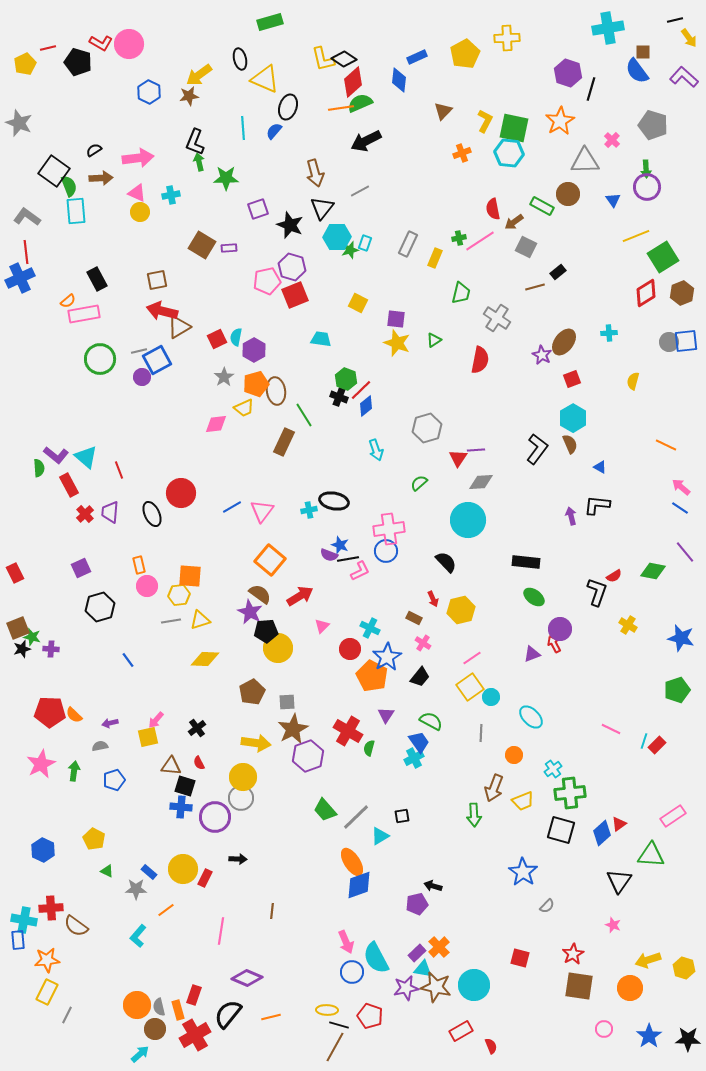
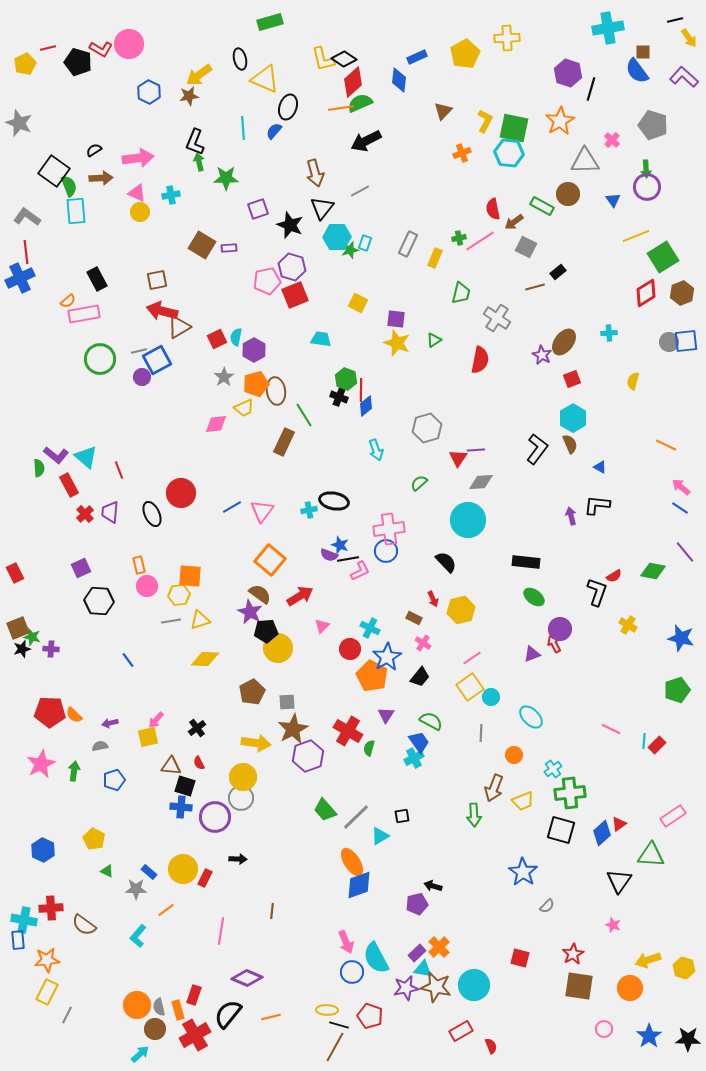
red L-shape at (101, 43): moved 6 px down
red line at (361, 390): rotated 45 degrees counterclockwise
black hexagon at (100, 607): moved 1 px left, 6 px up; rotated 20 degrees clockwise
cyan line at (644, 741): rotated 14 degrees counterclockwise
brown semicircle at (76, 926): moved 8 px right, 1 px up
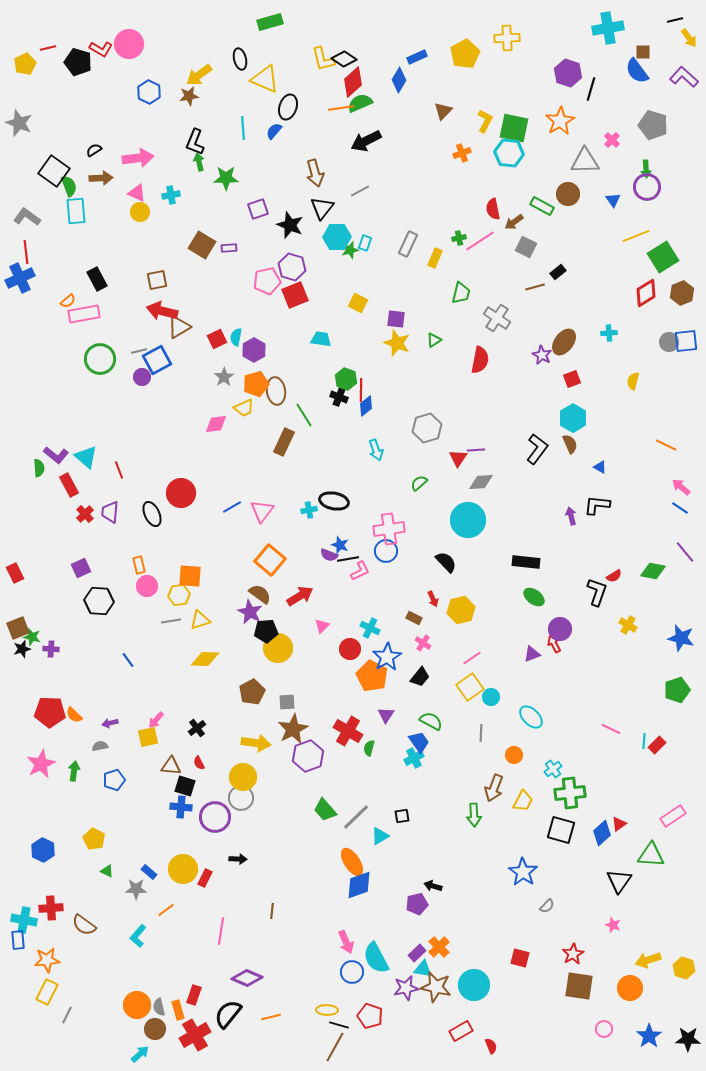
blue diamond at (399, 80): rotated 25 degrees clockwise
yellow trapezoid at (523, 801): rotated 40 degrees counterclockwise
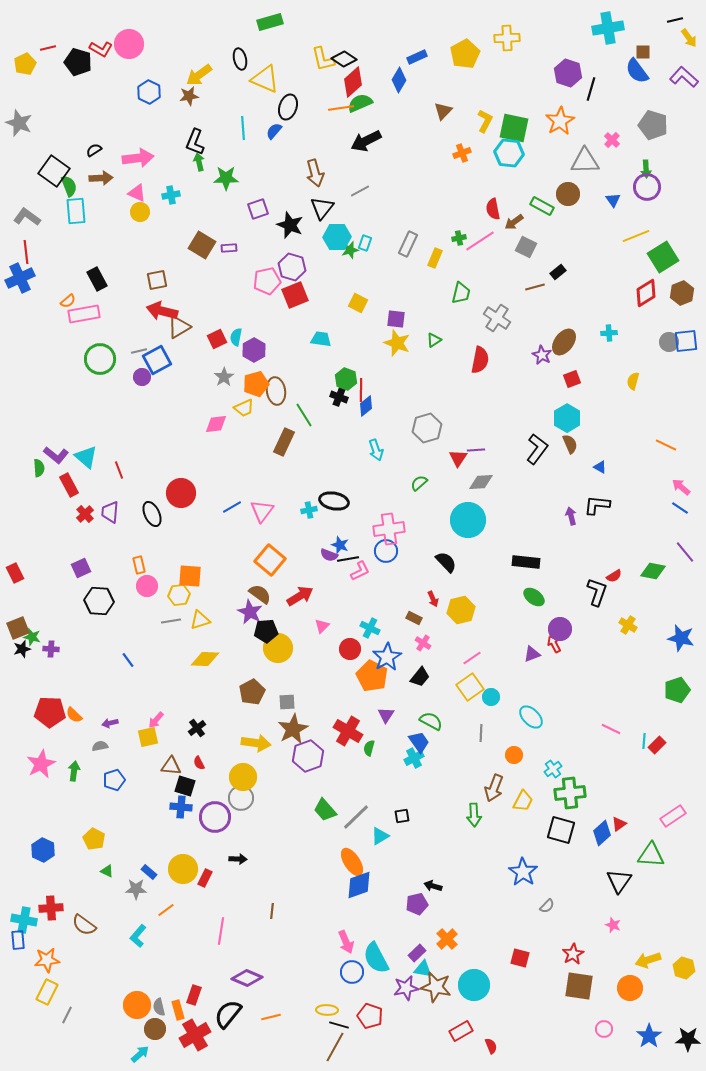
cyan hexagon at (573, 418): moved 6 px left
orange cross at (439, 947): moved 8 px right, 8 px up
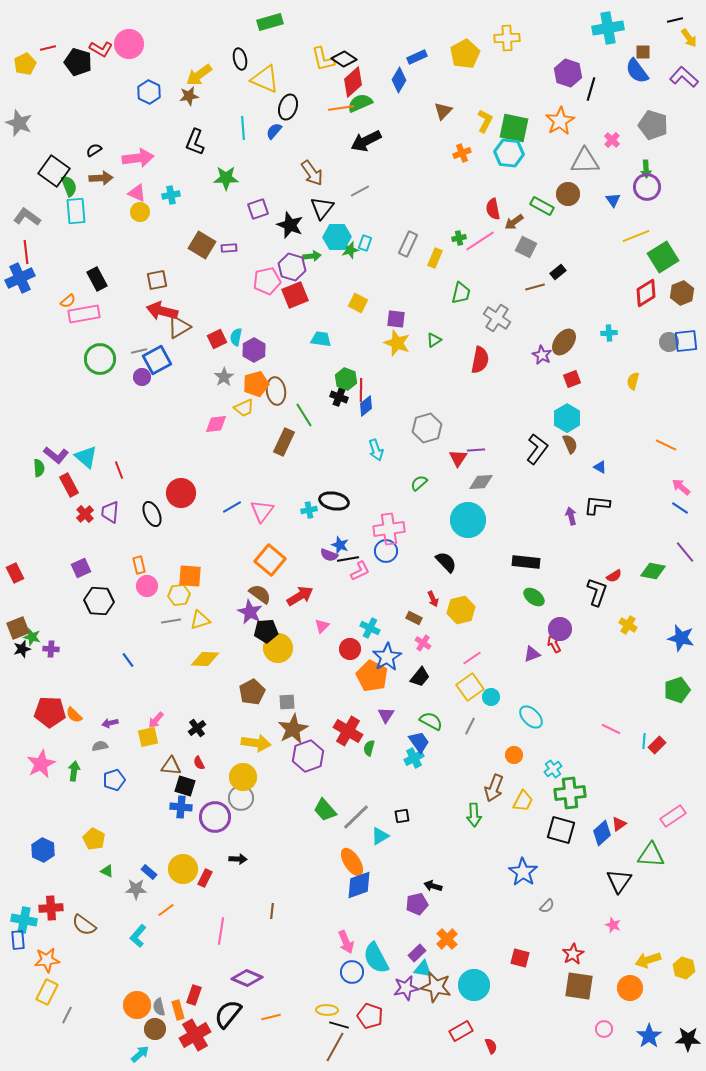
green arrow at (199, 162): moved 113 px right, 94 px down; rotated 96 degrees clockwise
brown arrow at (315, 173): moved 3 px left; rotated 20 degrees counterclockwise
gray line at (481, 733): moved 11 px left, 7 px up; rotated 24 degrees clockwise
